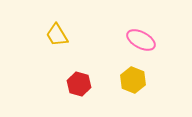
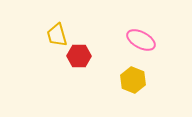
yellow trapezoid: rotated 15 degrees clockwise
red hexagon: moved 28 px up; rotated 15 degrees counterclockwise
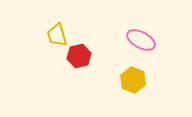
red hexagon: rotated 15 degrees counterclockwise
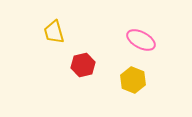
yellow trapezoid: moved 3 px left, 3 px up
red hexagon: moved 4 px right, 9 px down
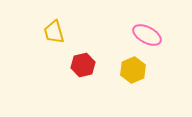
pink ellipse: moved 6 px right, 5 px up
yellow hexagon: moved 10 px up; rotated 15 degrees clockwise
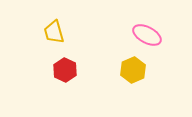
red hexagon: moved 18 px left, 5 px down; rotated 20 degrees counterclockwise
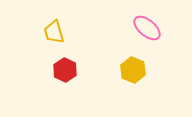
pink ellipse: moved 7 px up; rotated 12 degrees clockwise
yellow hexagon: rotated 15 degrees counterclockwise
